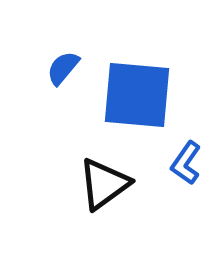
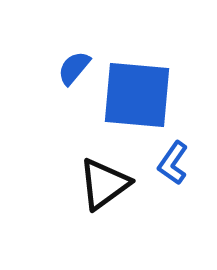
blue semicircle: moved 11 px right
blue L-shape: moved 13 px left
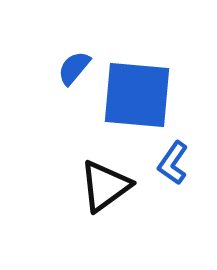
black triangle: moved 1 px right, 2 px down
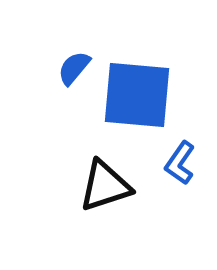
blue L-shape: moved 7 px right
black triangle: rotated 18 degrees clockwise
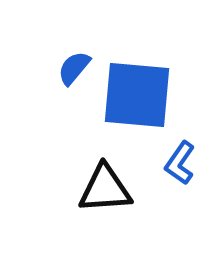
black triangle: moved 3 px down; rotated 14 degrees clockwise
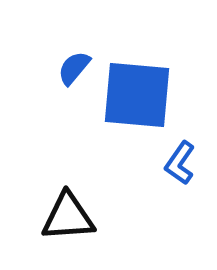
black triangle: moved 37 px left, 28 px down
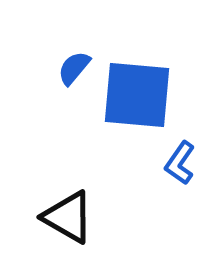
black triangle: rotated 34 degrees clockwise
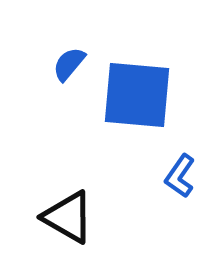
blue semicircle: moved 5 px left, 4 px up
blue L-shape: moved 13 px down
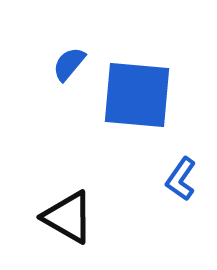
blue L-shape: moved 1 px right, 3 px down
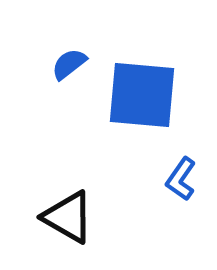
blue semicircle: rotated 12 degrees clockwise
blue square: moved 5 px right
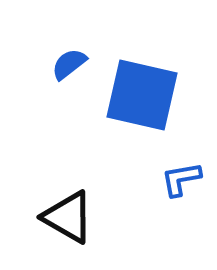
blue square: rotated 8 degrees clockwise
blue L-shape: rotated 45 degrees clockwise
